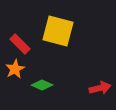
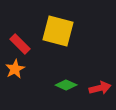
green diamond: moved 24 px right
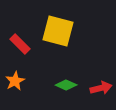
orange star: moved 12 px down
red arrow: moved 1 px right
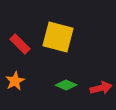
yellow square: moved 6 px down
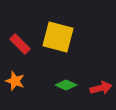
orange star: rotated 24 degrees counterclockwise
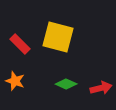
green diamond: moved 1 px up
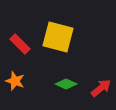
red arrow: rotated 25 degrees counterclockwise
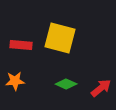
yellow square: moved 2 px right, 1 px down
red rectangle: moved 1 px right, 1 px down; rotated 40 degrees counterclockwise
orange star: rotated 24 degrees counterclockwise
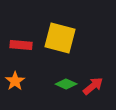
orange star: rotated 30 degrees counterclockwise
red arrow: moved 8 px left, 2 px up
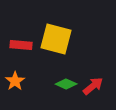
yellow square: moved 4 px left, 1 px down
